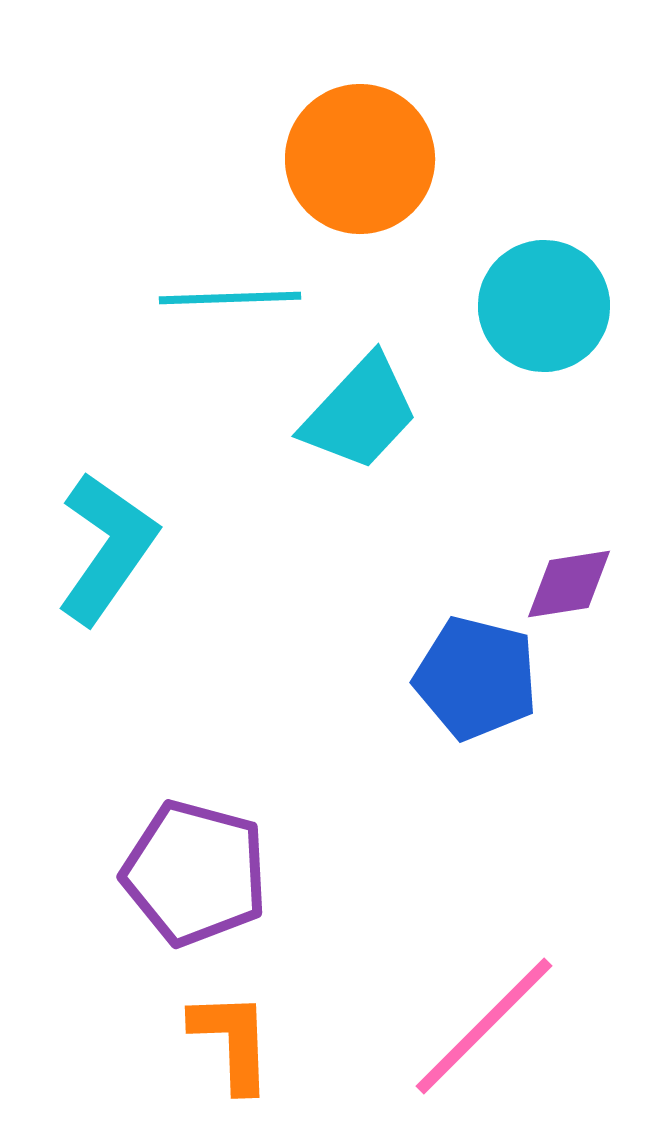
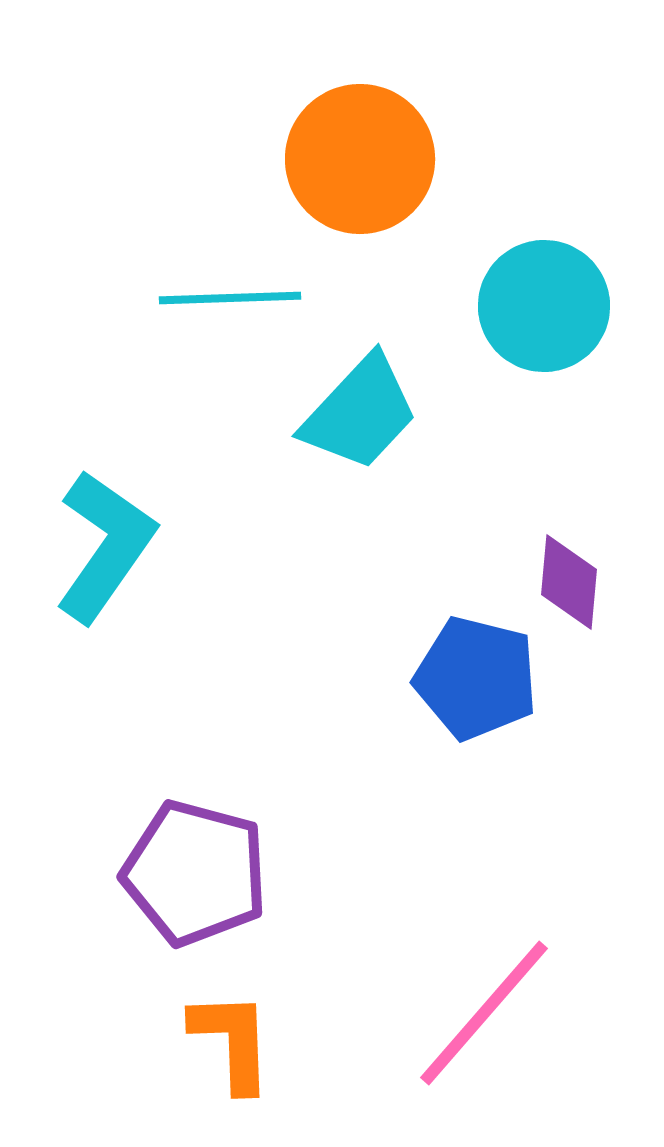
cyan L-shape: moved 2 px left, 2 px up
purple diamond: moved 2 px up; rotated 76 degrees counterclockwise
pink line: moved 13 px up; rotated 4 degrees counterclockwise
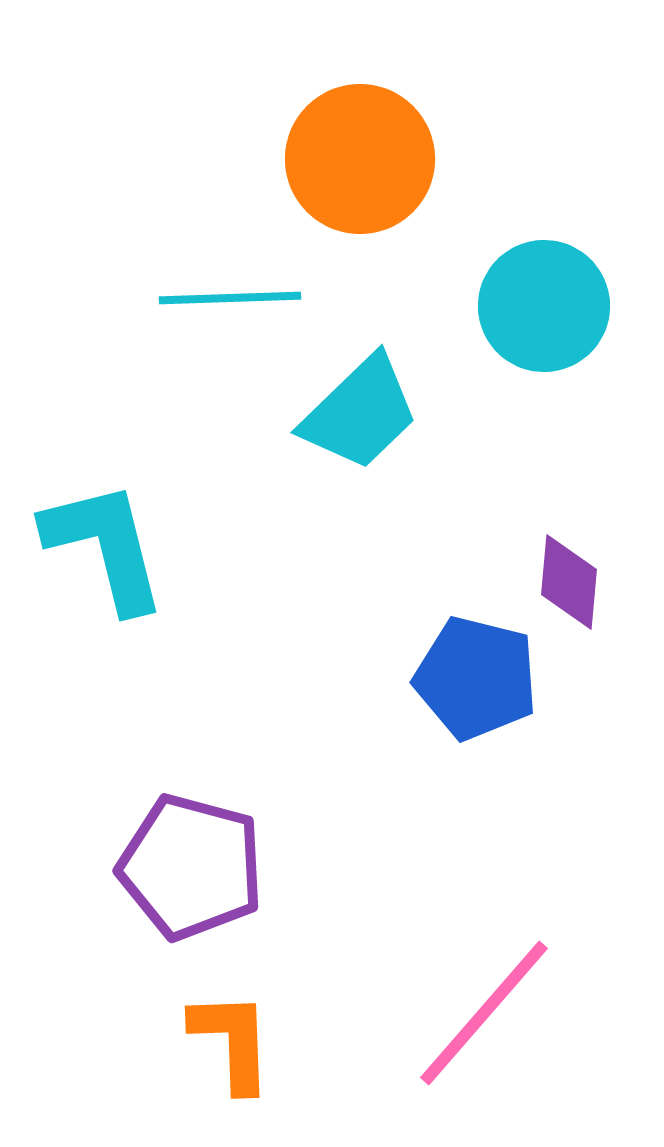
cyan trapezoid: rotated 3 degrees clockwise
cyan L-shape: rotated 49 degrees counterclockwise
purple pentagon: moved 4 px left, 6 px up
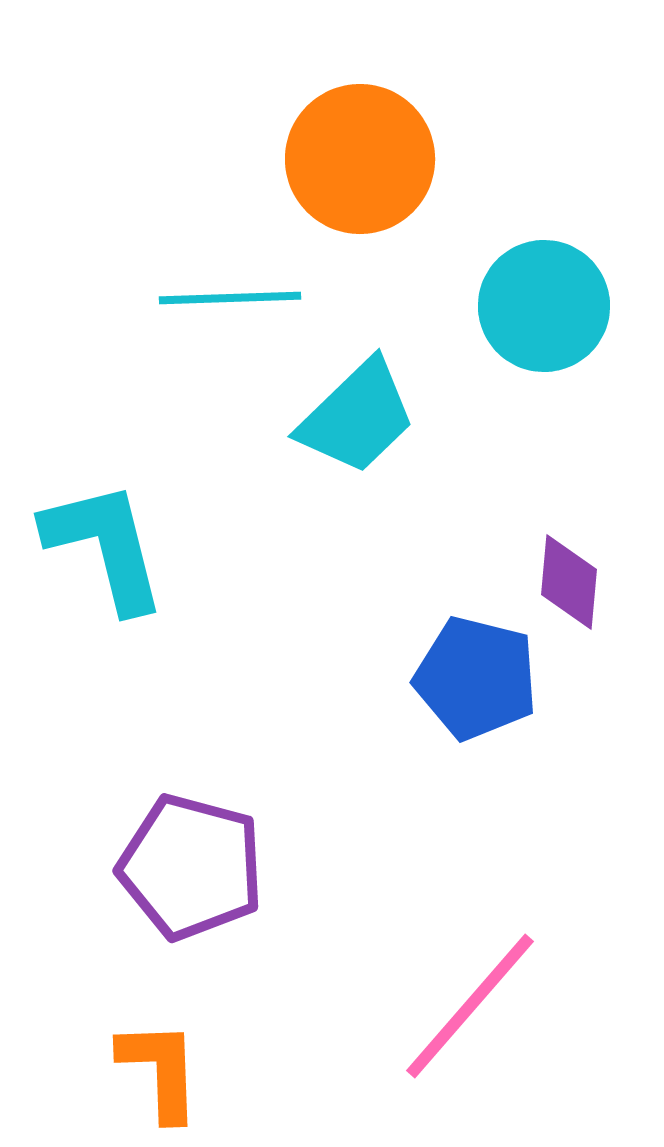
cyan trapezoid: moved 3 px left, 4 px down
pink line: moved 14 px left, 7 px up
orange L-shape: moved 72 px left, 29 px down
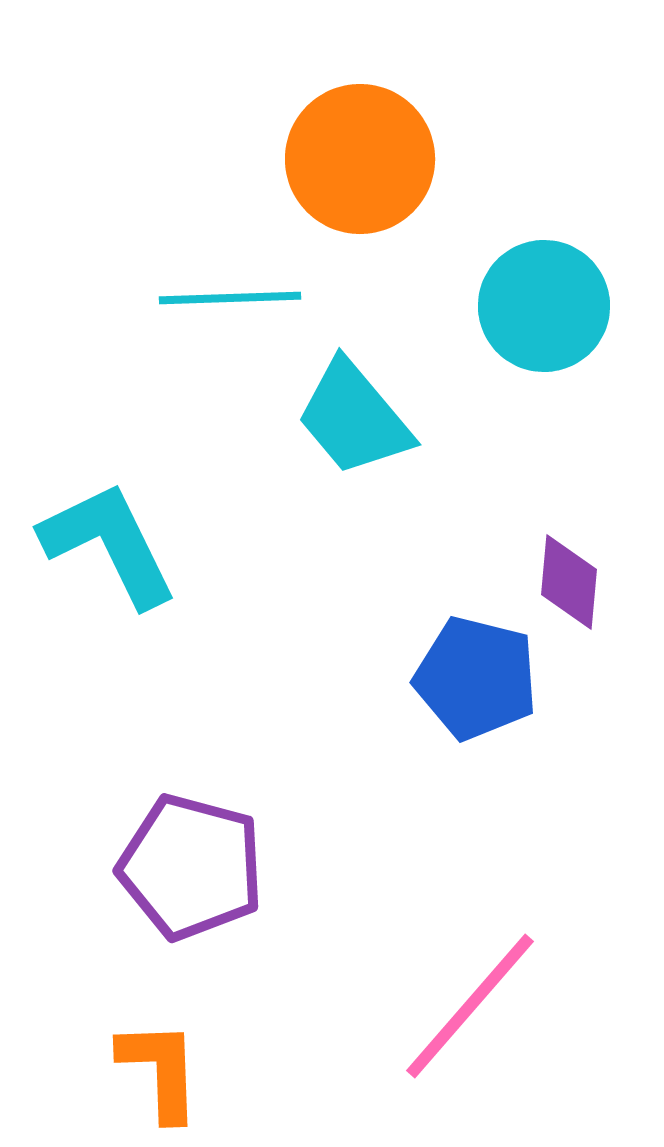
cyan trapezoid: moved 3 px left, 1 px down; rotated 94 degrees clockwise
cyan L-shape: moved 4 px right, 2 px up; rotated 12 degrees counterclockwise
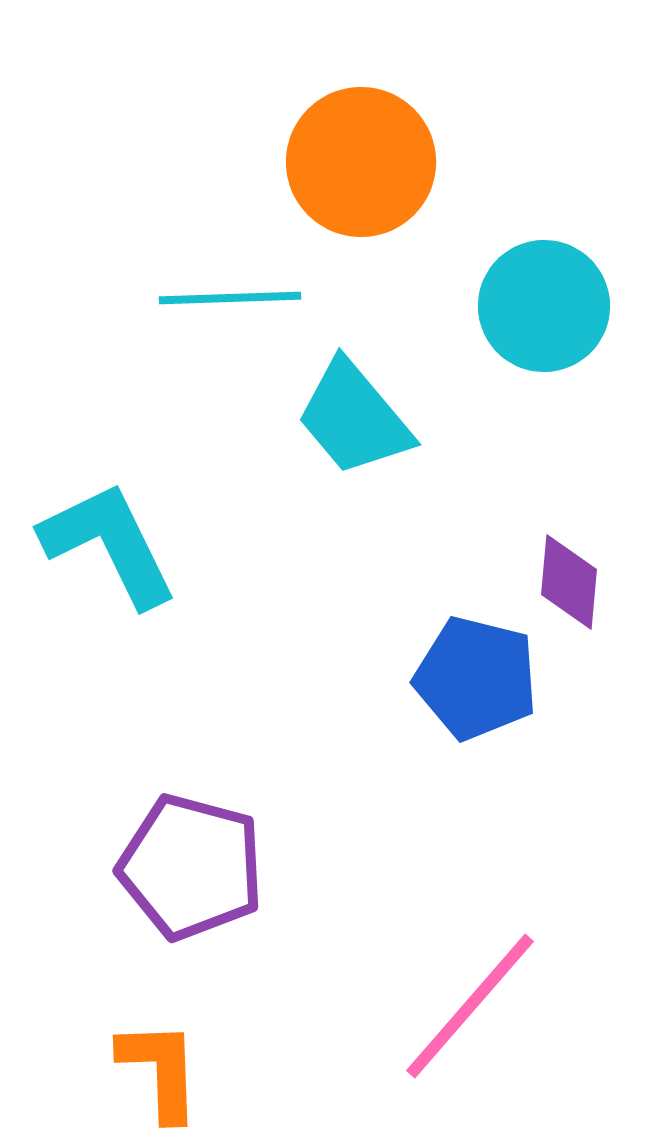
orange circle: moved 1 px right, 3 px down
